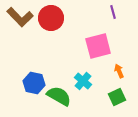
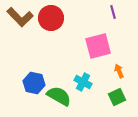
cyan cross: moved 1 px down; rotated 12 degrees counterclockwise
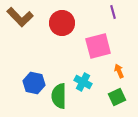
red circle: moved 11 px right, 5 px down
green semicircle: rotated 120 degrees counterclockwise
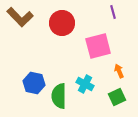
cyan cross: moved 2 px right, 2 px down
